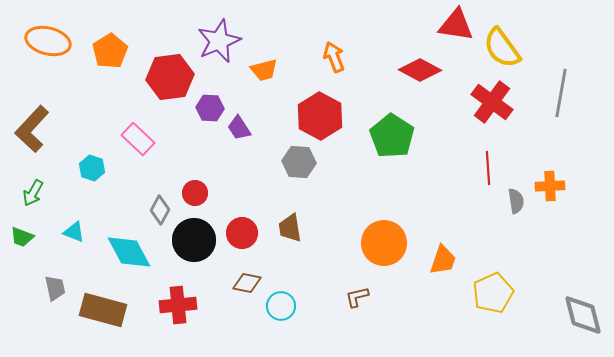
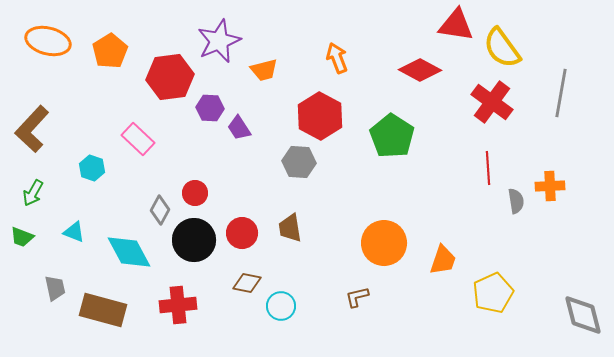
orange arrow at (334, 57): moved 3 px right, 1 px down
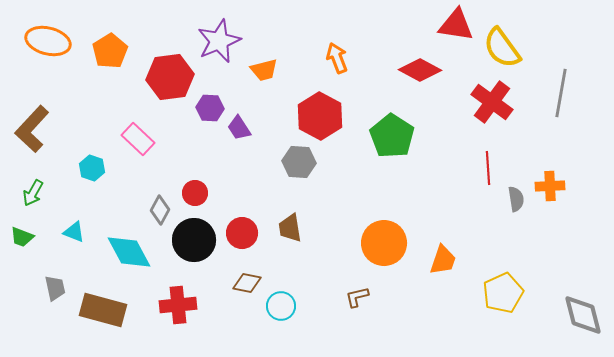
gray semicircle at (516, 201): moved 2 px up
yellow pentagon at (493, 293): moved 10 px right
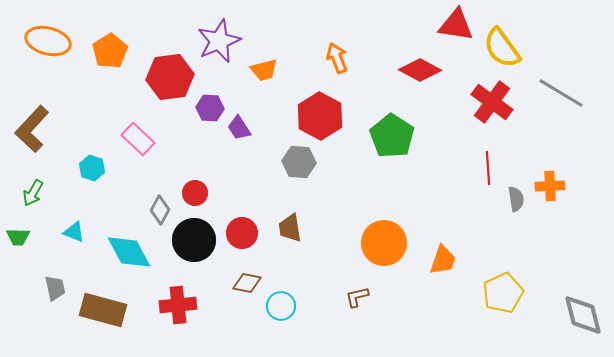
gray line at (561, 93): rotated 69 degrees counterclockwise
green trapezoid at (22, 237): moved 4 px left; rotated 20 degrees counterclockwise
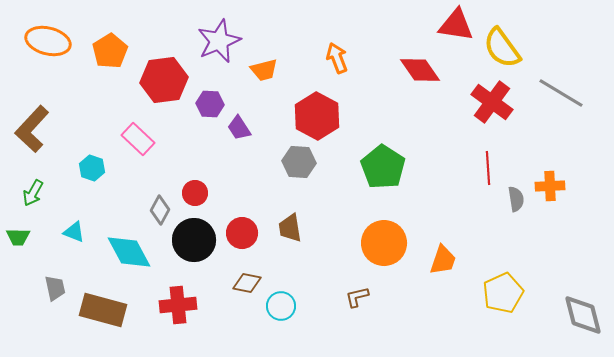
red diamond at (420, 70): rotated 27 degrees clockwise
red hexagon at (170, 77): moved 6 px left, 3 px down
purple hexagon at (210, 108): moved 4 px up
red hexagon at (320, 116): moved 3 px left
green pentagon at (392, 136): moved 9 px left, 31 px down
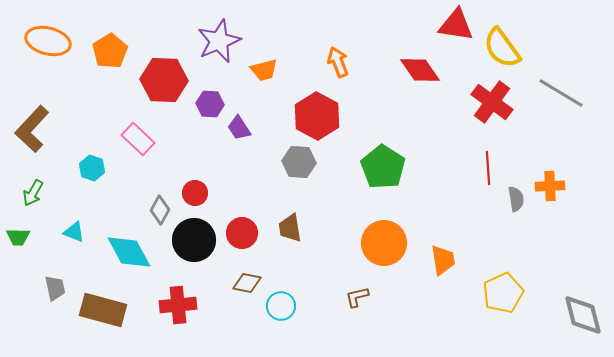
orange arrow at (337, 58): moved 1 px right, 4 px down
red hexagon at (164, 80): rotated 9 degrees clockwise
orange trapezoid at (443, 260): rotated 28 degrees counterclockwise
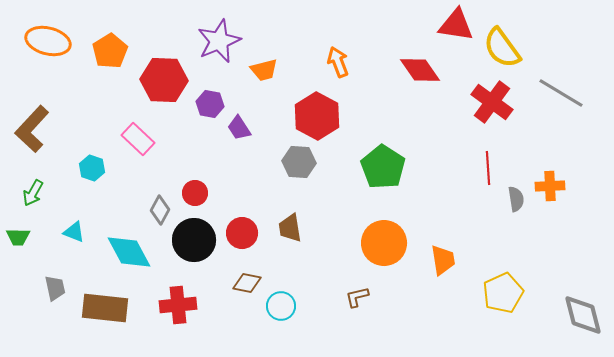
purple hexagon at (210, 104): rotated 8 degrees clockwise
brown rectangle at (103, 310): moved 2 px right, 2 px up; rotated 9 degrees counterclockwise
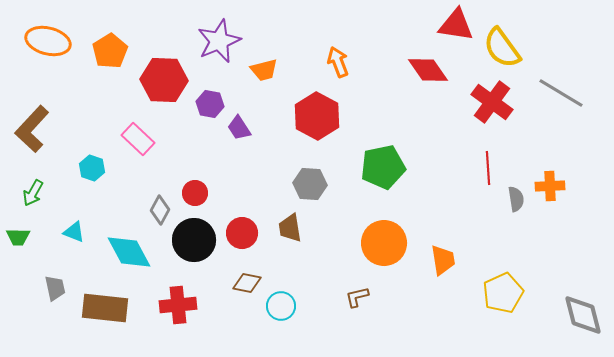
red diamond at (420, 70): moved 8 px right
gray hexagon at (299, 162): moved 11 px right, 22 px down
green pentagon at (383, 167): rotated 27 degrees clockwise
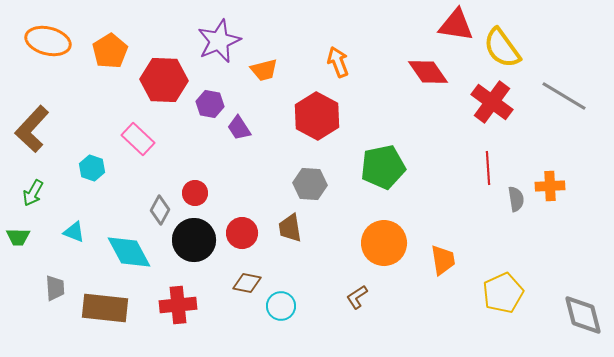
red diamond at (428, 70): moved 2 px down
gray line at (561, 93): moved 3 px right, 3 px down
gray trapezoid at (55, 288): rotated 8 degrees clockwise
brown L-shape at (357, 297): rotated 20 degrees counterclockwise
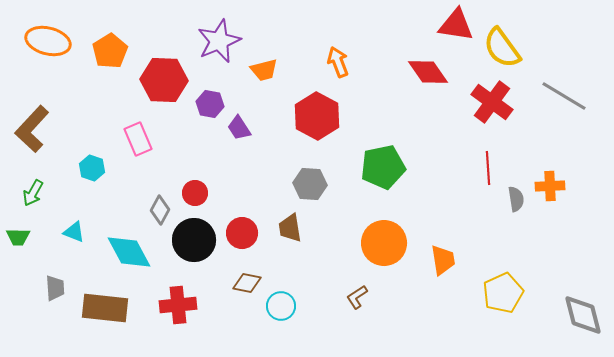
pink rectangle at (138, 139): rotated 24 degrees clockwise
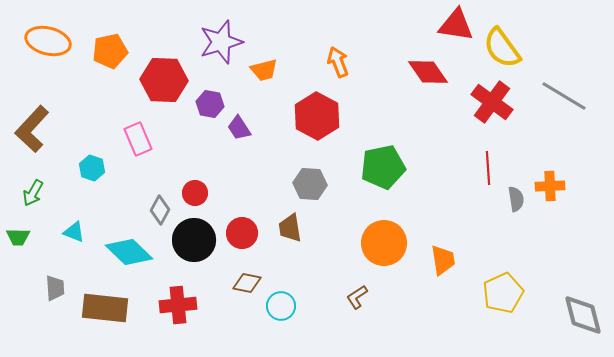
purple star at (219, 41): moved 2 px right, 1 px down; rotated 6 degrees clockwise
orange pentagon at (110, 51): rotated 20 degrees clockwise
cyan diamond at (129, 252): rotated 18 degrees counterclockwise
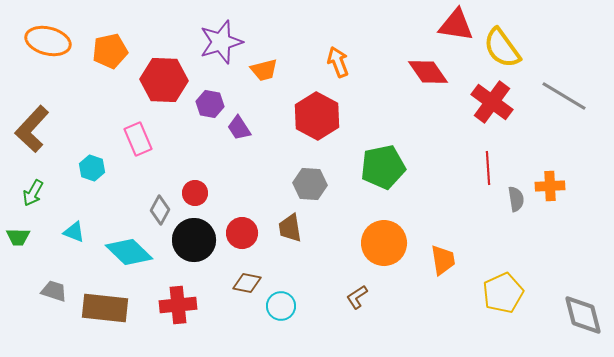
gray trapezoid at (55, 288): moved 1 px left, 3 px down; rotated 68 degrees counterclockwise
